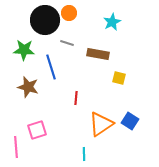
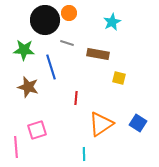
blue square: moved 8 px right, 2 px down
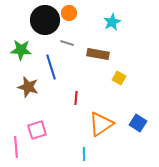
green star: moved 3 px left
yellow square: rotated 16 degrees clockwise
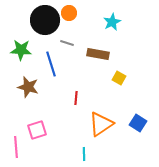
blue line: moved 3 px up
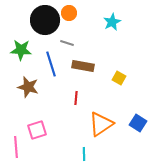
brown rectangle: moved 15 px left, 12 px down
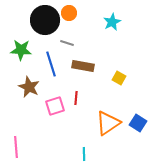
brown star: moved 1 px right; rotated 10 degrees clockwise
orange triangle: moved 7 px right, 1 px up
pink square: moved 18 px right, 24 px up
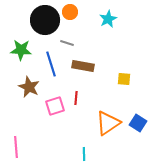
orange circle: moved 1 px right, 1 px up
cyan star: moved 4 px left, 3 px up
yellow square: moved 5 px right, 1 px down; rotated 24 degrees counterclockwise
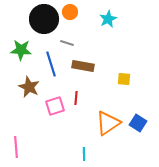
black circle: moved 1 px left, 1 px up
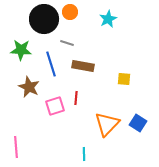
orange triangle: moved 1 px left, 1 px down; rotated 12 degrees counterclockwise
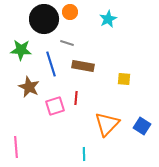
blue square: moved 4 px right, 3 px down
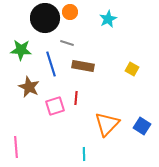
black circle: moved 1 px right, 1 px up
yellow square: moved 8 px right, 10 px up; rotated 24 degrees clockwise
